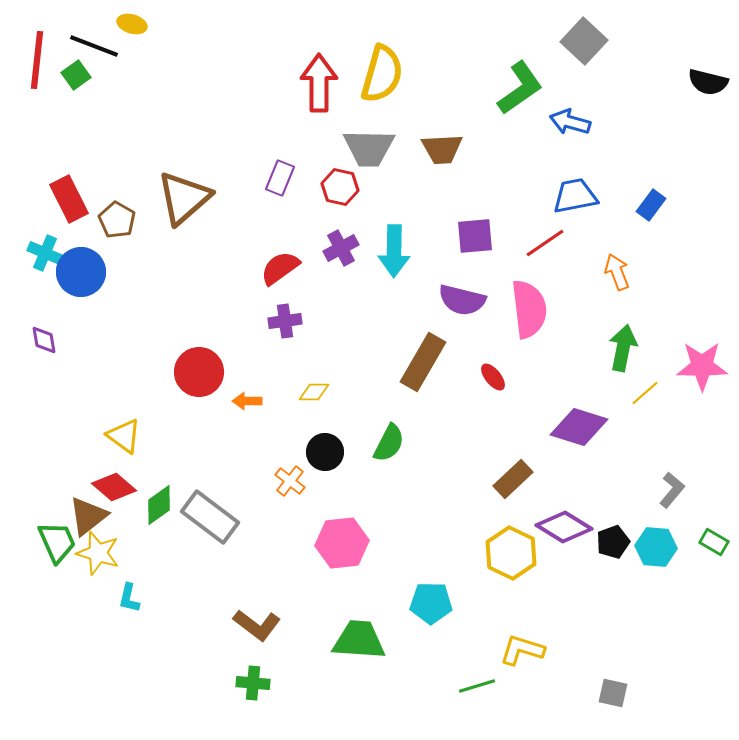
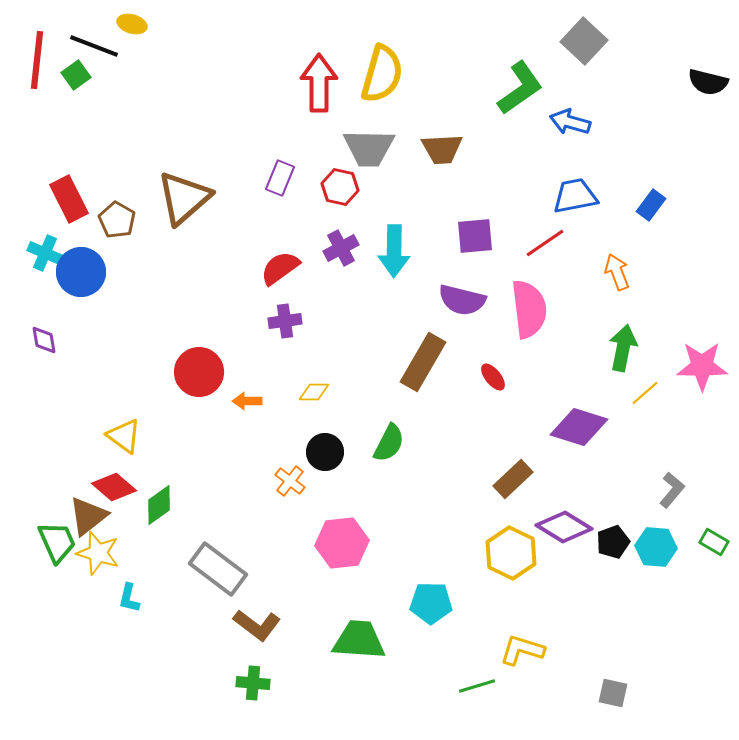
gray rectangle at (210, 517): moved 8 px right, 52 px down
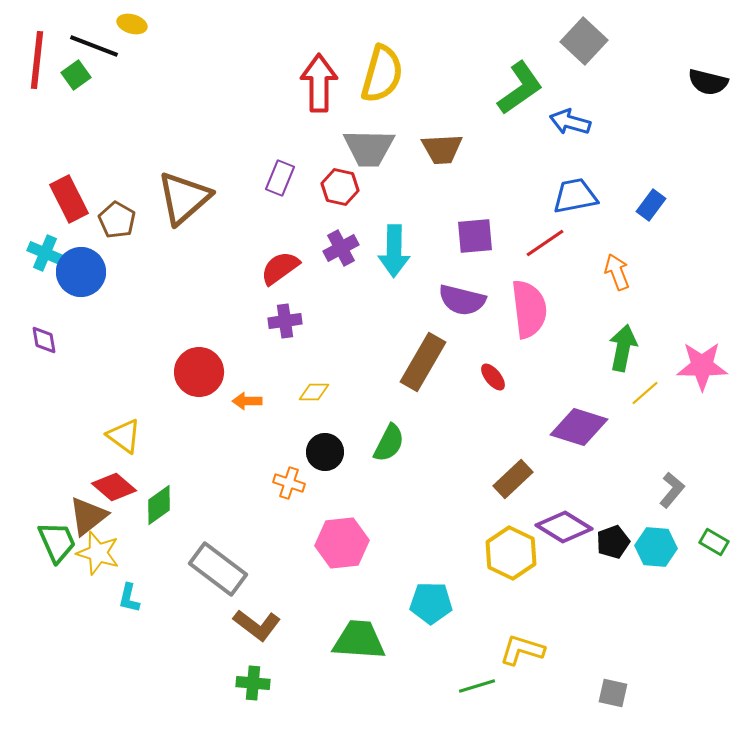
orange cross at (290, 481): moved 1 px left, 2 px down; rotated 20 degrees counterclockwise
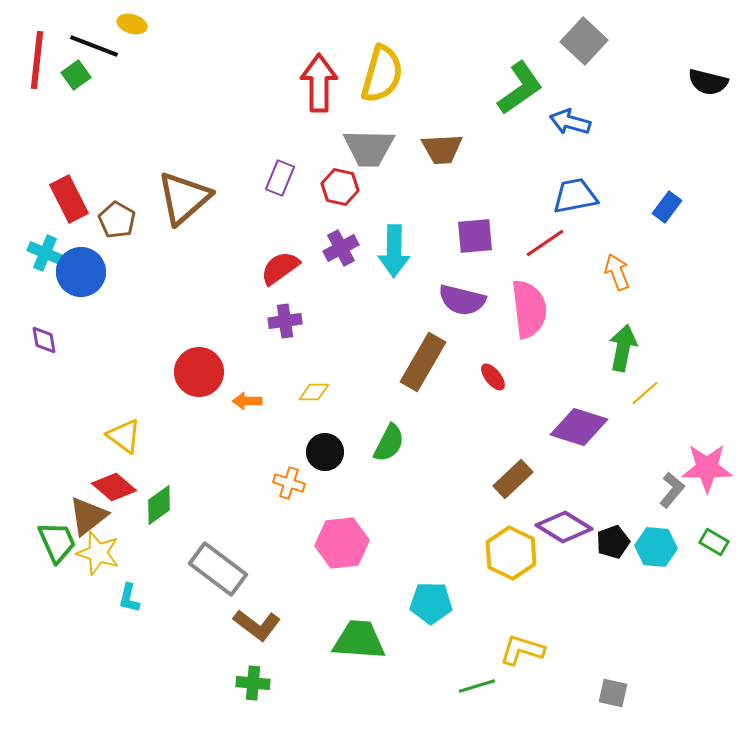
blue rectangle at (651, 205): moved 16 px right, 2 px down
pink star at (702, 366): moved 5 px right, 102 px down
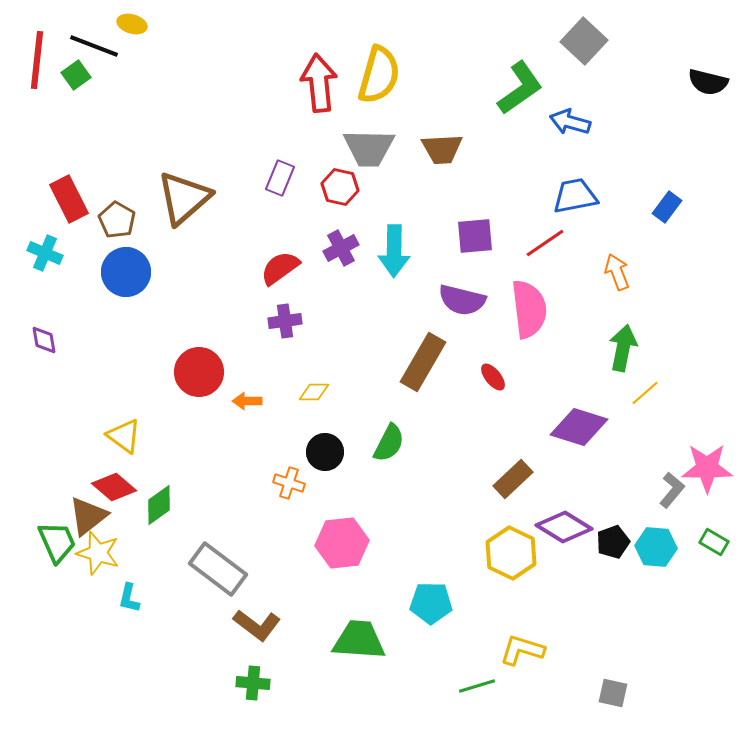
yellow semicircle at (382, 74): moved 3 px left, 1 px down
red arrow at (319, 83): rotated 6 degrees counterclockwise
blue circle at (81, 272): moved 45 px right
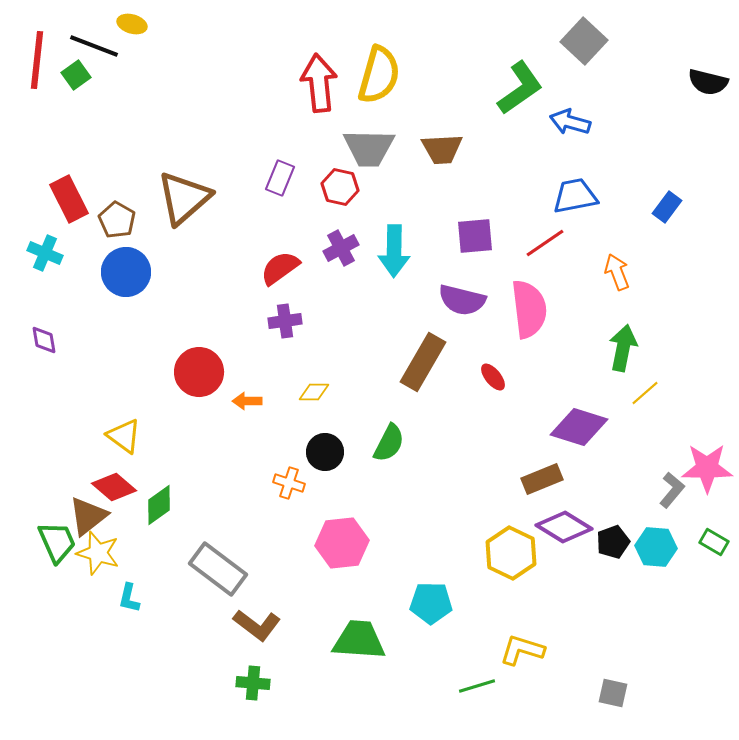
brown rectangle at (513, 479): moved 29 px right; rotated 21 degrees clockwise
